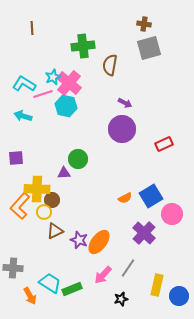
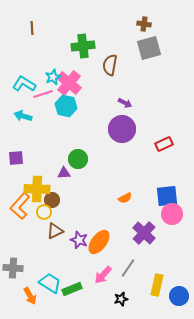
blue square: moved 16 px right; rotated 25 degrees clockwise
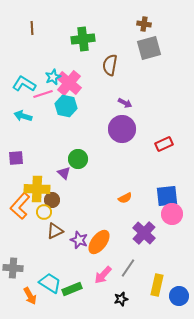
green cross: moved 7 px up
purple triangle: rotated 48 degrees clockwise
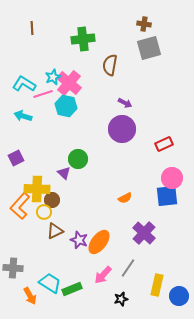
purple square: rotated 21 degrees counterclockwise
pink circle: moved 36 px up
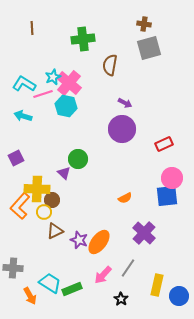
black star: rotated 24 degrees counterclockwise
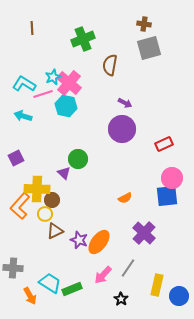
green cross: rotated 15 degrees counterclockwise
yellow circle: moved 1 px right, 2 px down
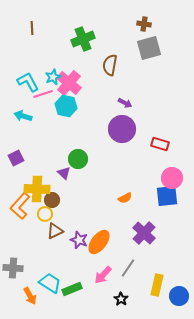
cyan L-shape: moved 4 px right, 2 px up; rotated 30 degrees clockwise
red rectangle: moved 4 px left; rotated 42 degrees clockwise
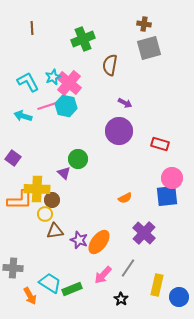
pink line: moved 4 px right, 12 px down
purple circle: moved 3 px left, 2 px down
purple square: moved 3 px left; rotated 28 degrees counterclockwise
orange L-shape: moved 6 px up; rotated 132 degrees counterclockwise
brown triangle: rotated 18 degrees clockwise
blue circle: moved 1 px down
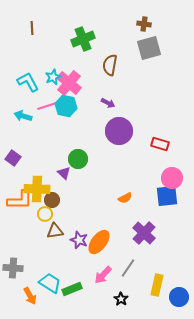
purple arrow: moved 17 px left
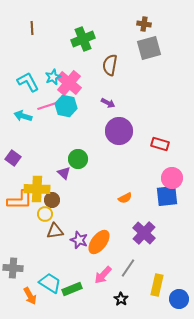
blue circle: moved 2 px down
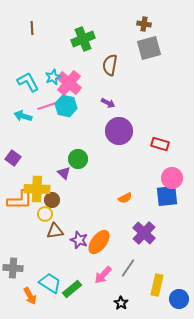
green rectangle: rotated 18 degrees counterclockwise
black star: moved 4 px down
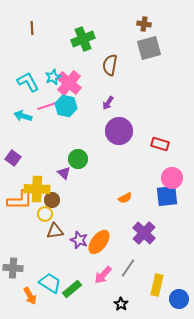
purple arrow: rotated 96 degrees clockwise
black star: moved 1 px down
